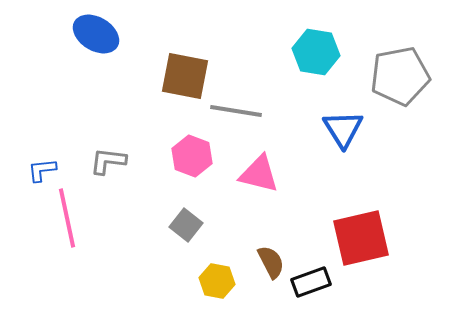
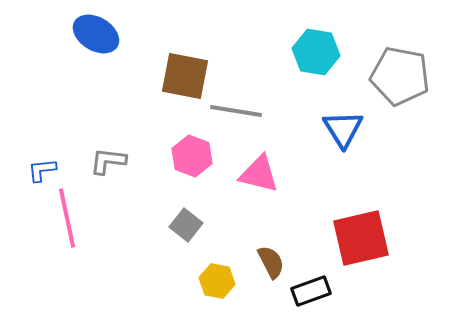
gray pentagon: rotated 22 degrees clockwise
black rectangle: moved 9 px down
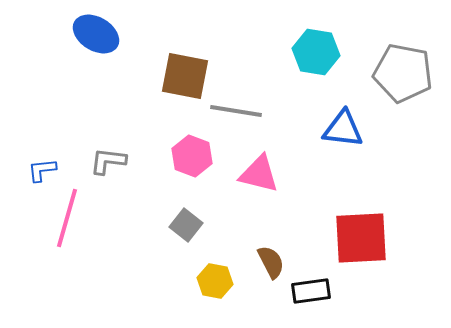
gray pentagon: moved 3 px right, 3 px up
blue triangle: rotated 51 degrees counterclockwise
pink line: rotated 28 degrees clockwise
red square: rotated 10 degrees clockwise
yellow hexagon: moved 2 px left
black rectangle: rotated 12 degrees clockwise
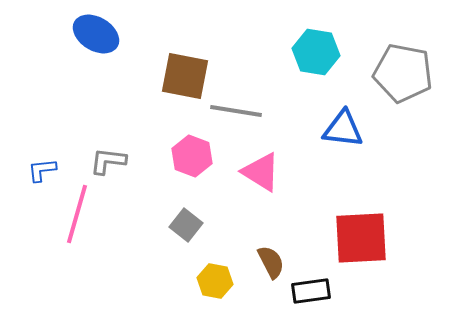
pink triangle: moved 2 px right, 2 px up; rotated 18 degrees clockwise
pink line: moved 10 px right, 4 px up
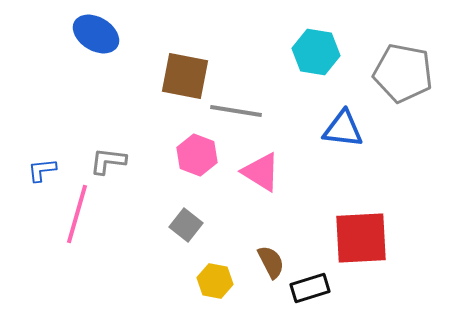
pink hexagon: moved 5 px right, 1 px up
black rectangle: moved 1 px left, 3 px up; rotated 9 degrees counterclockwise
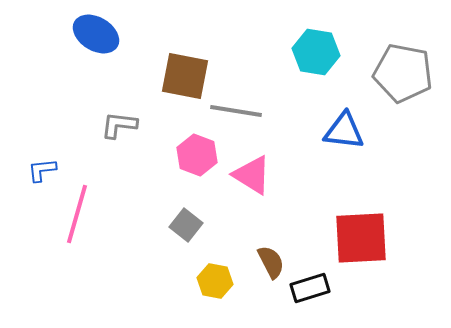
blue triangle: moved 1 px right, 2 px down
gray L-shape: moved 11 px right, 36 px up
pink triangle: moved 9 px left, 3 px down
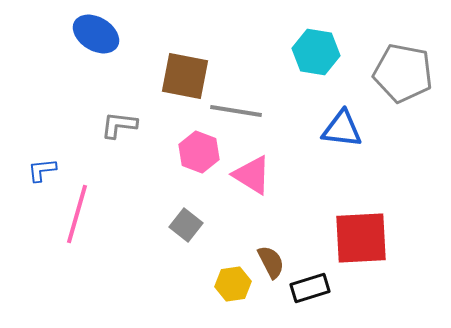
blue triangle: moved 2 px left, 2 px up
pink hexagon: moved 2 px right, 3 px up
yellow hexagon: moved 18 px right, 3 px down; rotated 20 degrees counterclockwise
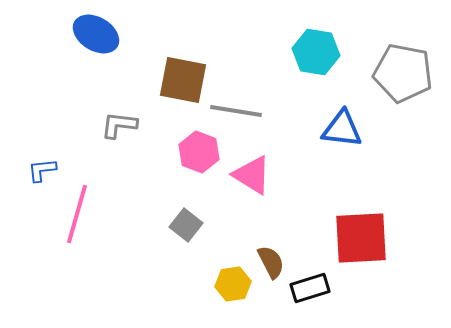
brown square: moved 2 px left, 4 px down
